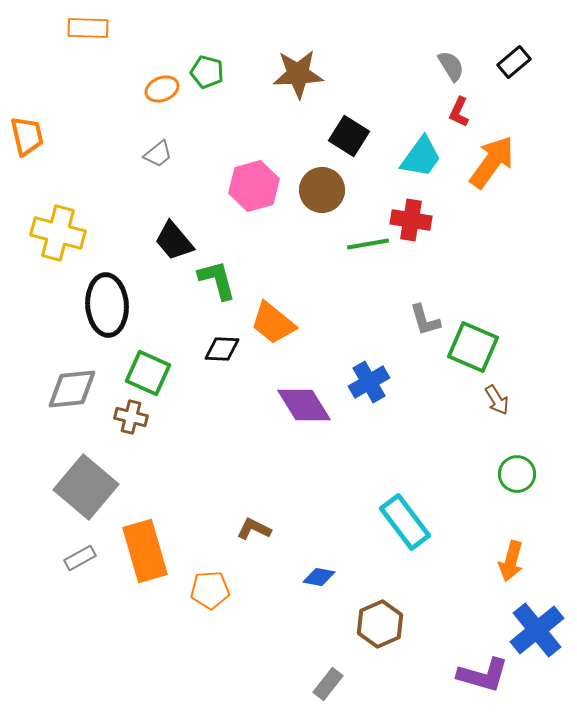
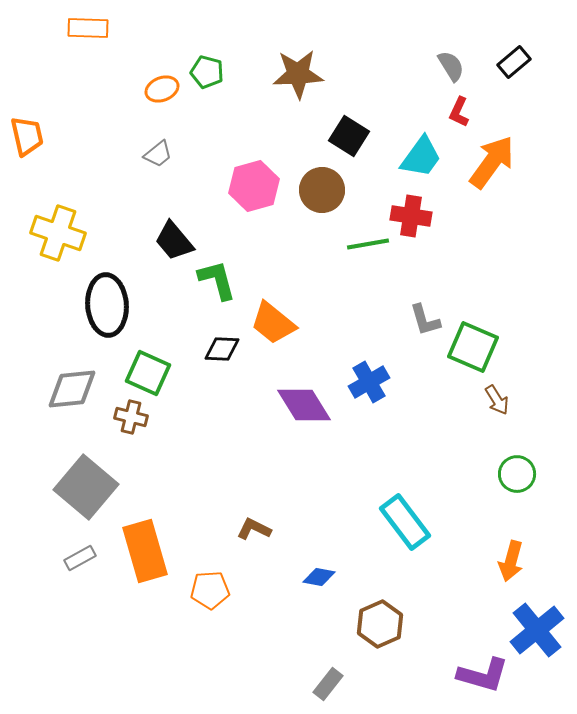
red cross at (411, 220): moved 4 px up
yellow cross at (58, 233): rotated 4 degrees clockwise
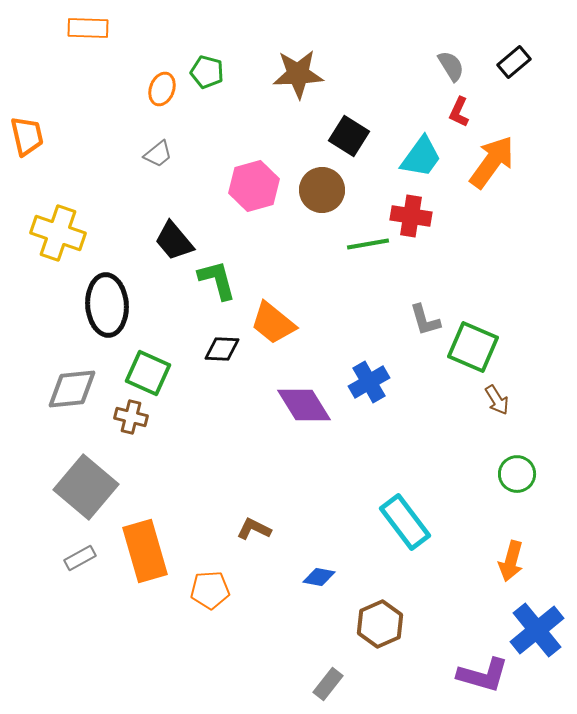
orange ellipse at (162, 89): rotated 48 degrees counterclockwise
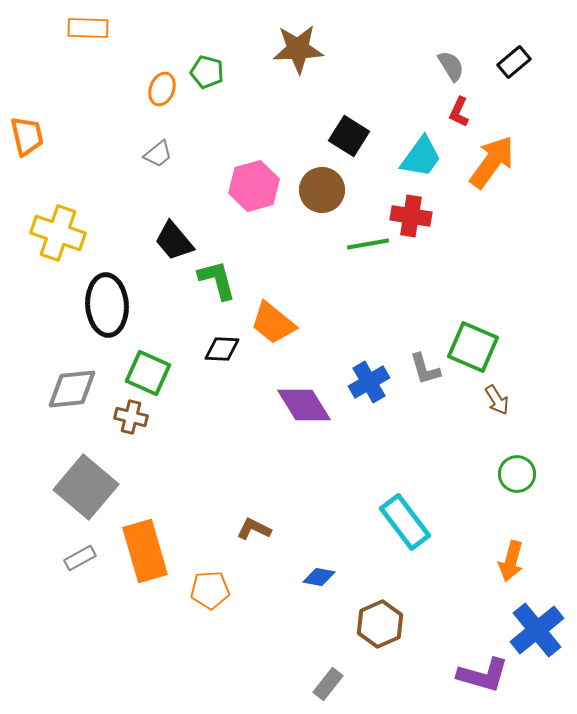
brown star at (298, 74): moved 25 px up
gray L-shape at (425, 320): moved 49 px down
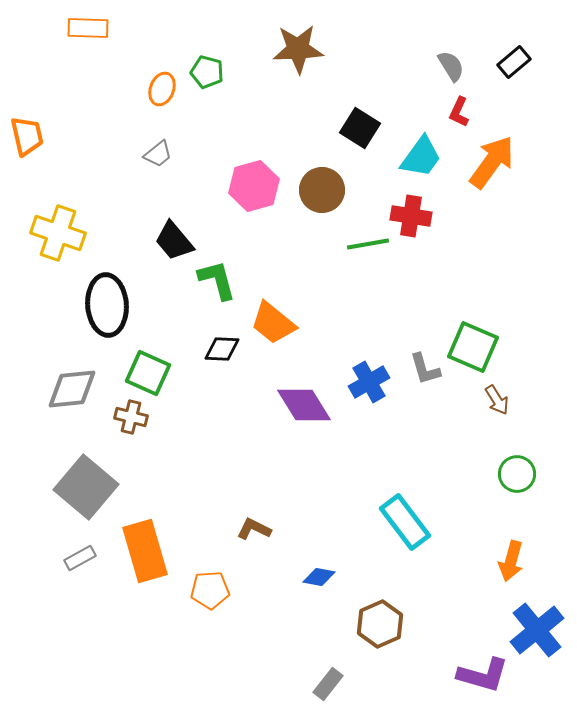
black square at (349, 136): moved 11 px right, 8 px up
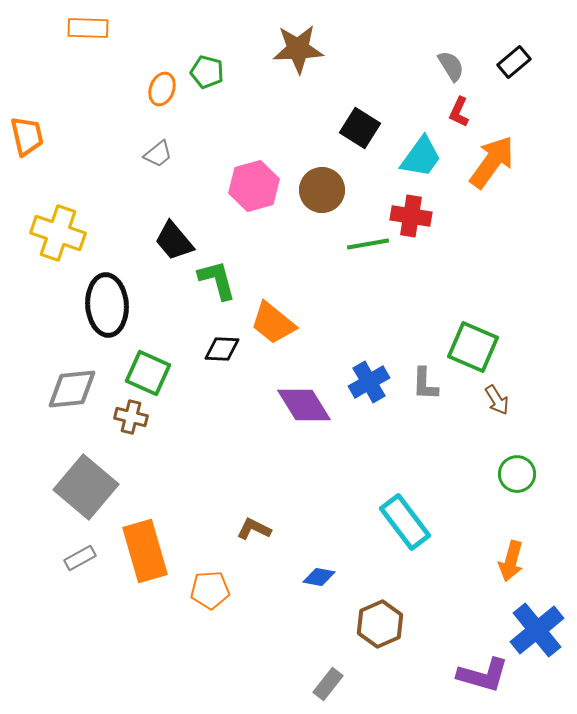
gray L-shape at (425, 369): moved 15 px down; rotated 18 degrees clockwise
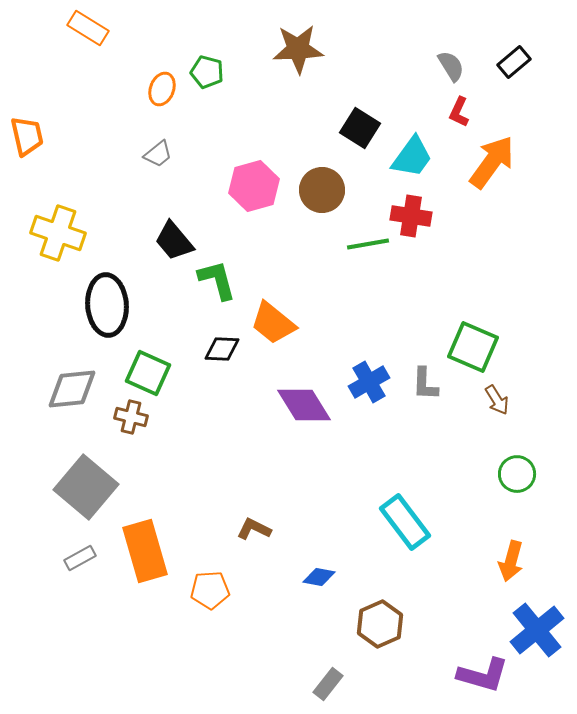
orange rectangle at (88, 28): rotated 30 degrees clockwise
cyan trapezoid at (421, 157): moved 9 px left
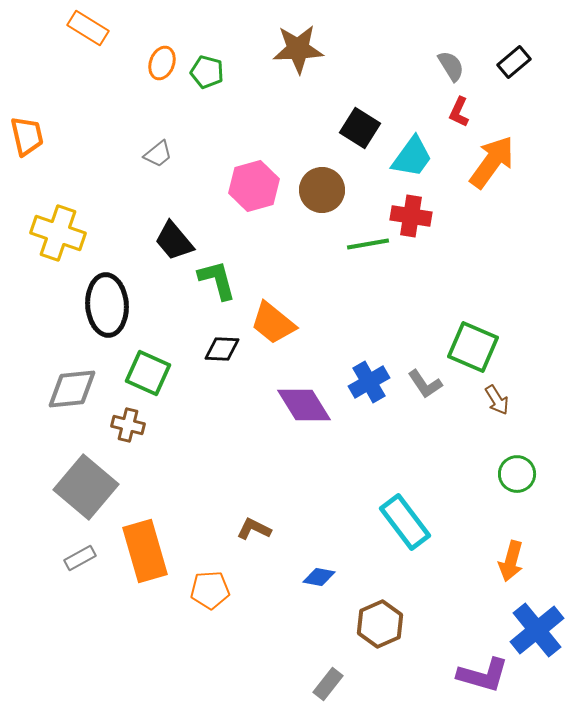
orange ellipse at (162, 89): moved 26 px up
gray L-shape at (425, 384): rotated 36 degrees counterclockwise
brown cross at (131, 417): moved 3 px left, 8 px down
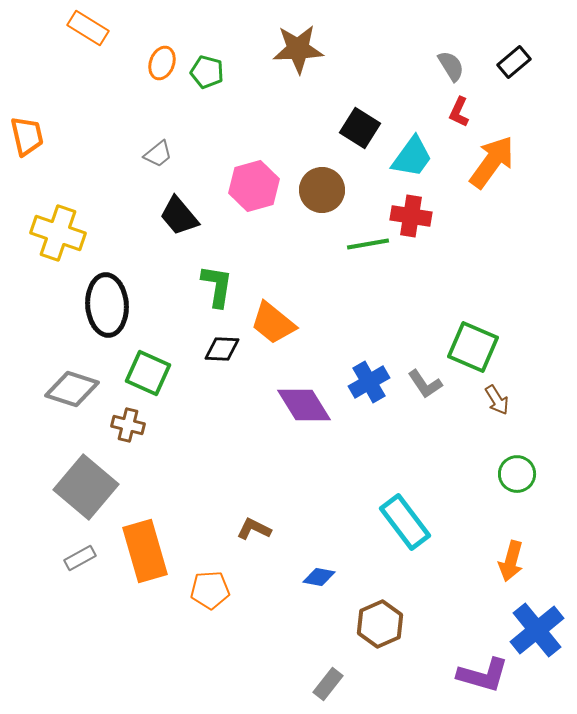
black trapezoid at (174, 241): moved 5 px right, 25 px up
green L-shape at (217, 280): moved 6 px down; rotated 24 degrees clockwise
gray diamond at (72, 389): rotated 24 degrees clockwise
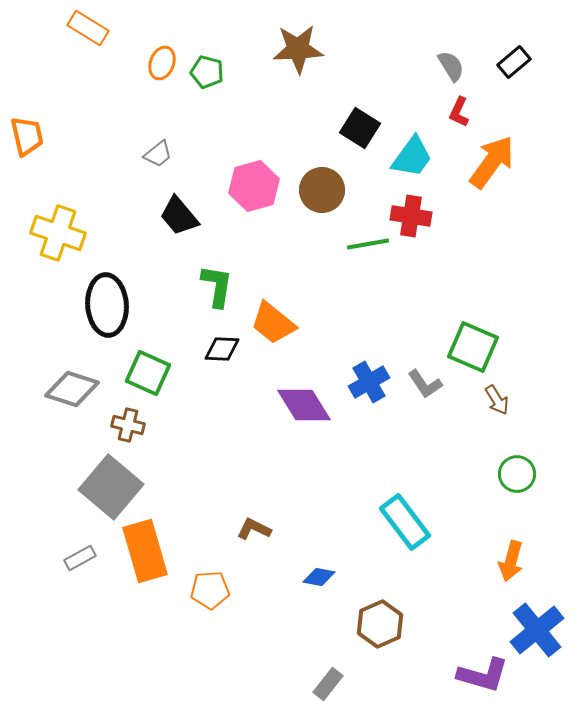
gray square at (86, 487): moved 25 px right
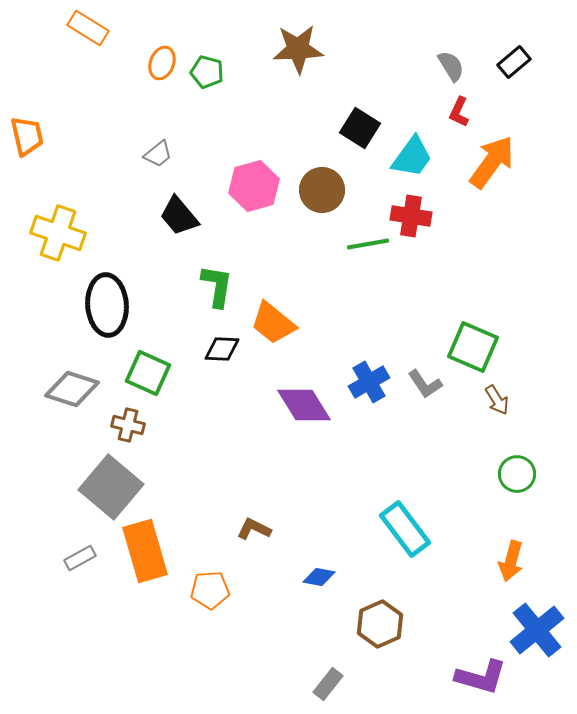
cyan rectangle at (405, 522): moved 7 px down
purple L-shape at (483, 675): moved 2 px left, 2 px down
